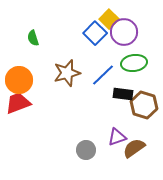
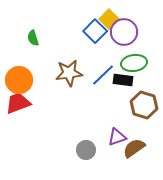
blue square: moved 2 px up
brown star: moved 2 px right; rotated 8 degrees clockwise
black rectangle: moved 14 px up
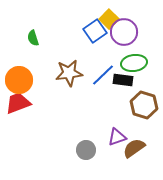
blue square: rotated 10 degrees clockwise
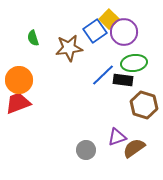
brown star: moved 25 px up
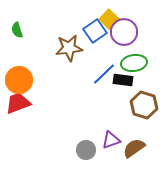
green semicircle: moved 16 px left, 8 px up
blue line: moved 1 px right, 1 px up
purple triangle: moved 6 px left, 3 px down
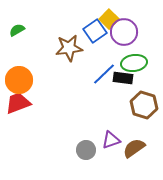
green semicircle: rotated 77 degrees clockwise
black rectangle: moved 2 px up
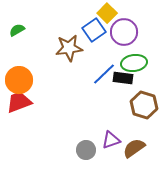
yellow square: moved 2 px left, 6 px up
blue square: moved 1 px left, 1 px up
red trapezoid: moved 1 px right, 1 px up
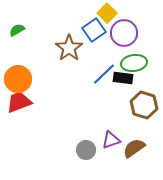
purple circle: moved 1 px down
brown star: rotated 28 degrees counterclockwise
orange circle: moved 1 px left, 1 px up
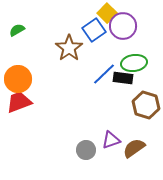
purple circle: moved 1 px left, 7 px up
brown hexagon: moved 2 px right
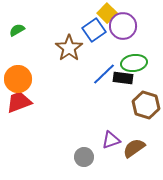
gray circle: moved 2 px left, 7 px down
